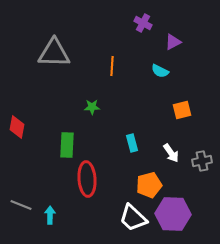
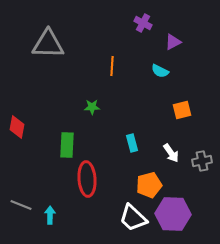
gray triangle: moved 6 px left, 9 px up
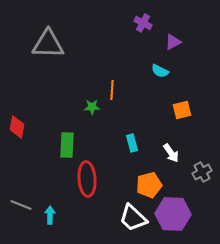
orange line: moved 24 px down
gray cross: moved 11 px down; rotated 18 degrees counterclockwise
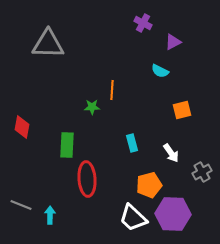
red diamond: moved 5 px right
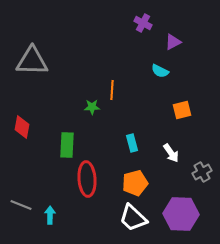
gray triangle: moved 16 px left, 17 px down
orange pentagon: moved 14 px left, 2 px up
purple hexagon: moved 8 px right
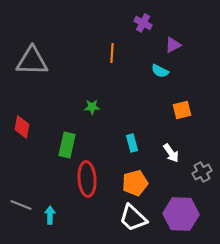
purple triangle: moved 3 px down
orange line: moved 37 px up
green rectangle: rotated 10 degrees clockwise
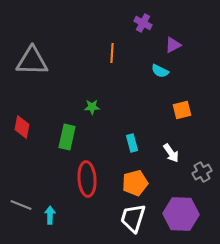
green rectangle: moved 8 px up
white trapezoid: rotated 64 degrees clockwise
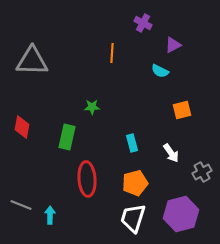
purple hexagon: rotated 16 degrees counterclockwise
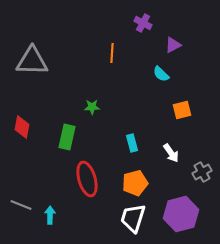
cyan semicircle: moved 1 px right, 3 px down; rotated 18 degrees clockwise
red ellipse: rotated 12 degrees counterclockwise
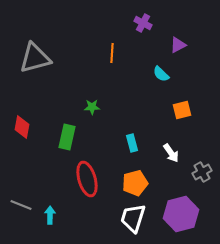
purple triangle: moved 5 px right
gray triangle: moved 3 px right, 3 px up; rotated 16 degrees counterclockwise
